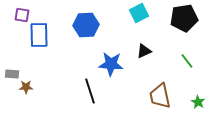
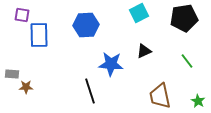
green star: moved 1 px up
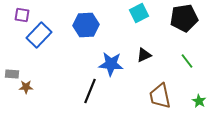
blue rectangle: rotated 45 degrees clockwise
black triangle: moved 4 px down
black line: rotated 40 degrees clockwise
green star: moved 1 px right
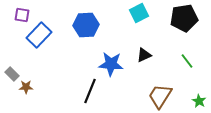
gray rectangle: rotated 40 degrees clockwise
brown trapezoid: rotated 44 degrees clockwise
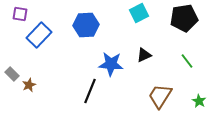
purple square: moved 2 px left, 1 px up
brown star: moved 3 px right, 2 px up; rotated 24 degrees counterclockwise
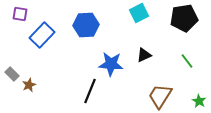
blue rectangle: moved 3 px right
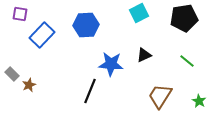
green line: rotated 14 degrees counterclockwise
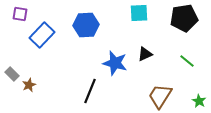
cyan square: rotated 24 degrees clockwise
black triangle: moved 1 px right, 1 px up
blue star: moved 4 px right, 1 px up; rotated 10 degrees clockwise
